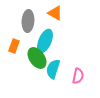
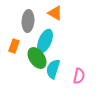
pink semicircle: moved 1 px right
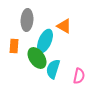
orange triangle: moved 9 px right, 13 px down
gray ellipse: moved 1 px left, 1 px up
orange rectangle: rotated 16 degrees counterclockwise
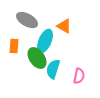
gray ellipse: rotated 65 degrees counterclockwise
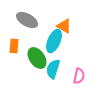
cyan ellipse: moved 9 px right
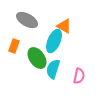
orange rectangle: rotated 16 degrees clockwise
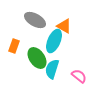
gray ellipse: moved 8 px right
cyan semicircle: moved 1 px left
pink semicircle: rotated 63 degrees counterclockwise
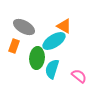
gray ellipse: moved 11 px left, 7 px down
cyan ellipse: rotated 35 degrees clockwise
green ellipse: rotated 40 degrees clockwise
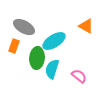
orange triangle: moved 22 px right
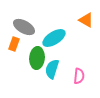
orange triangle: moved 6 px up
cyan ellipse: moved 3 px up
orange rectangle: moved 2 px up
pink semicircle: rotated 56 degrees clockwise
